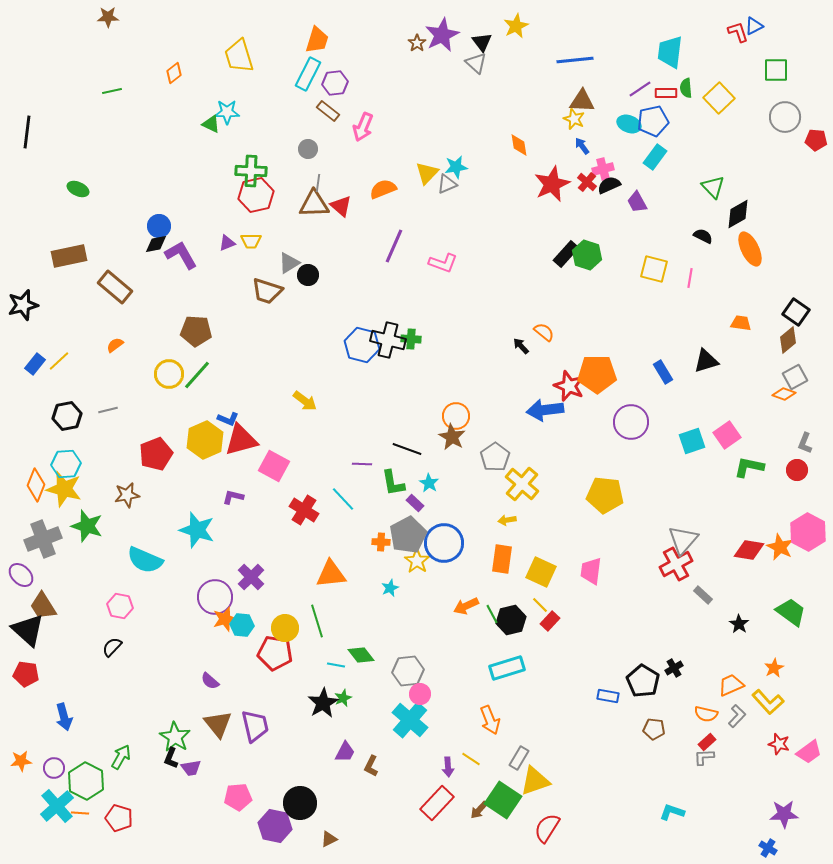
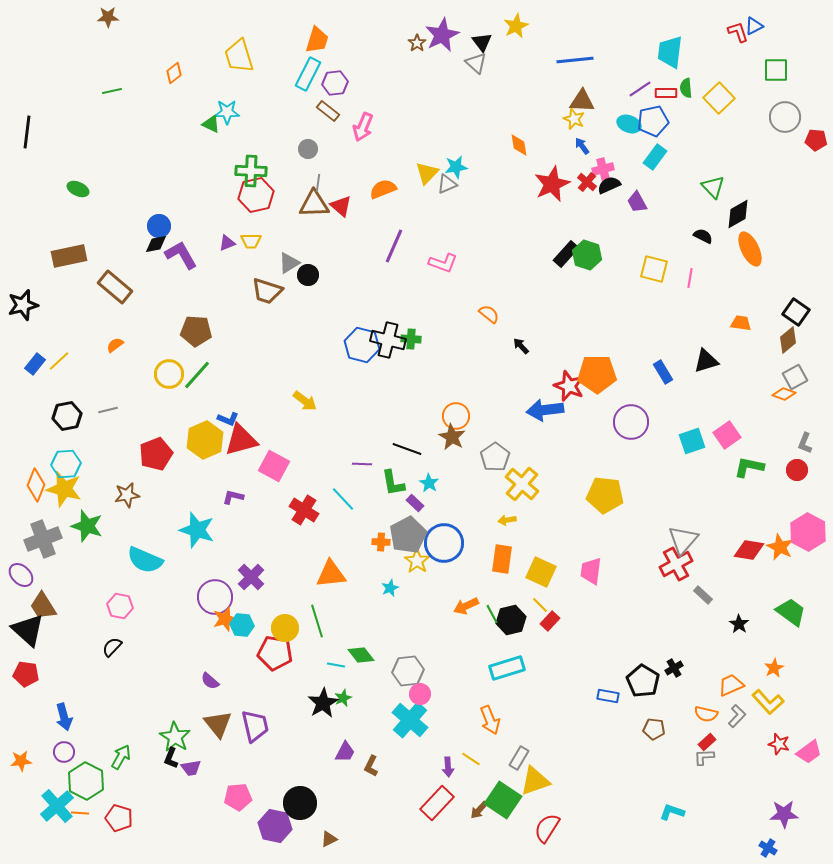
orange semicircle at (544, 332): moved 55 px left, 18 px up
purple circle at (54, 768): moved 10 px right, 16 px up
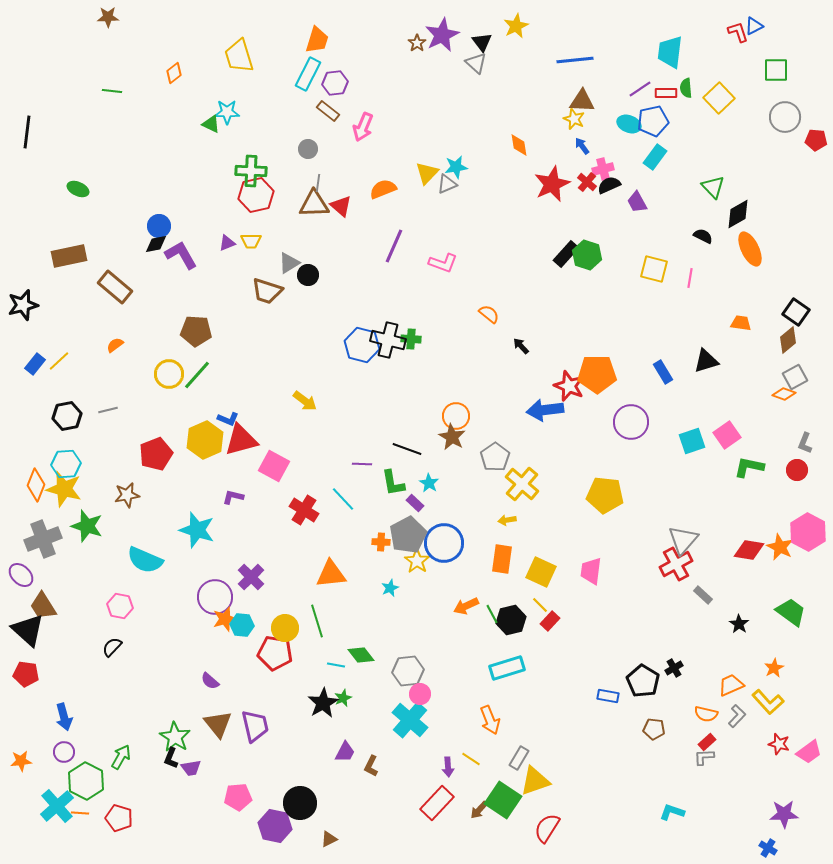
green line at (112, 91): rotated 18 degrees clockwise
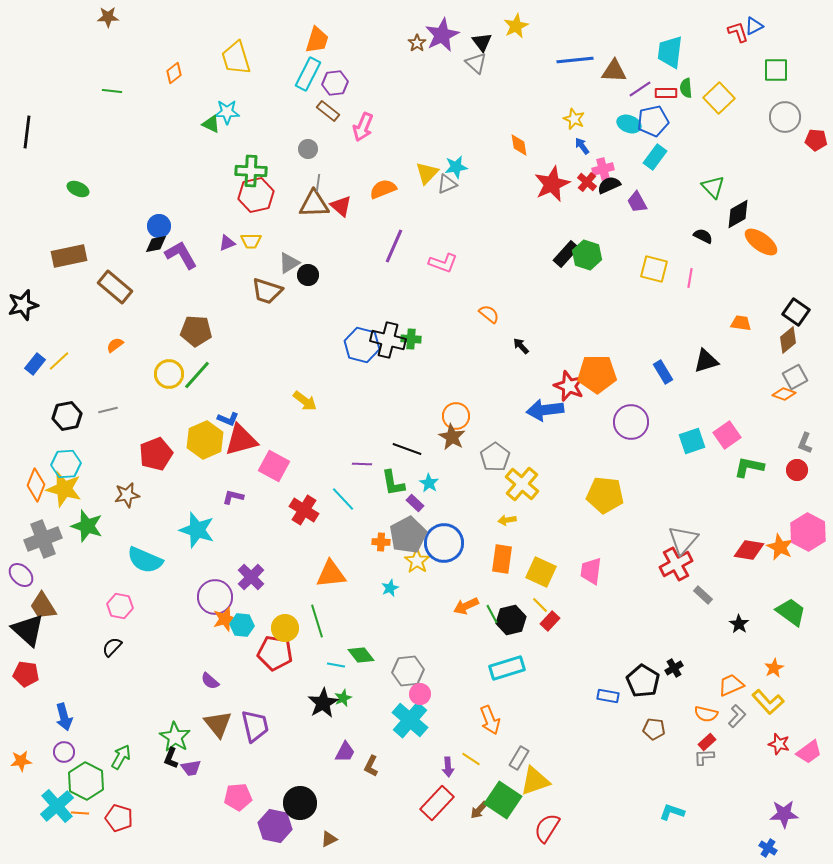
yellow trapezoid at (239, 56): moved 3 px left, 2 px down
brown triangle at (582, 101): moved 32 px right, 30 px up
orange ellipse at (750, 249): moved 11 px right, 7 px up; rotated 28 degrees counterclockwise
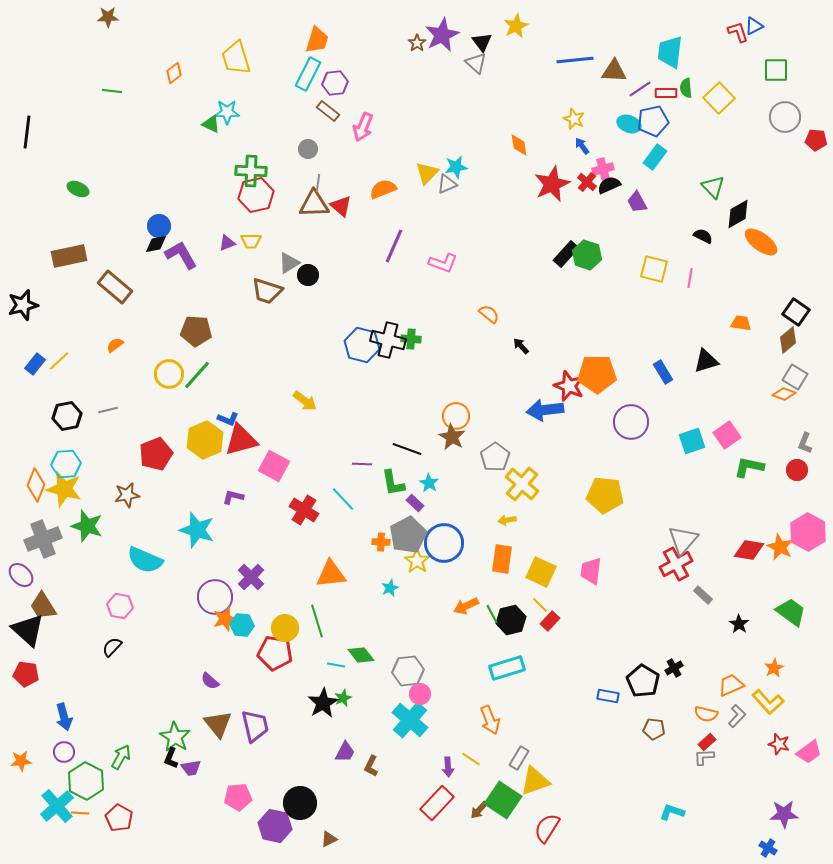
gray square at (795, 377): rotated 30 degrees counterclockwise
red pentagon at (119, 818): rotated 12 degrees clockwise
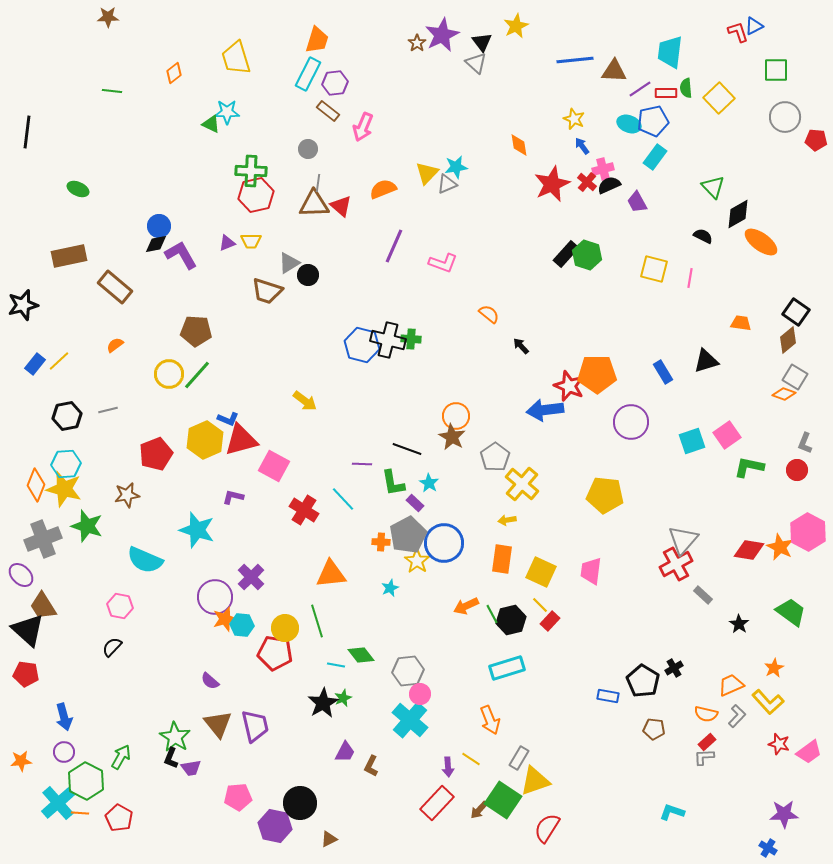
cyan cross at (57, 806): moved 1 px right, 3 px up
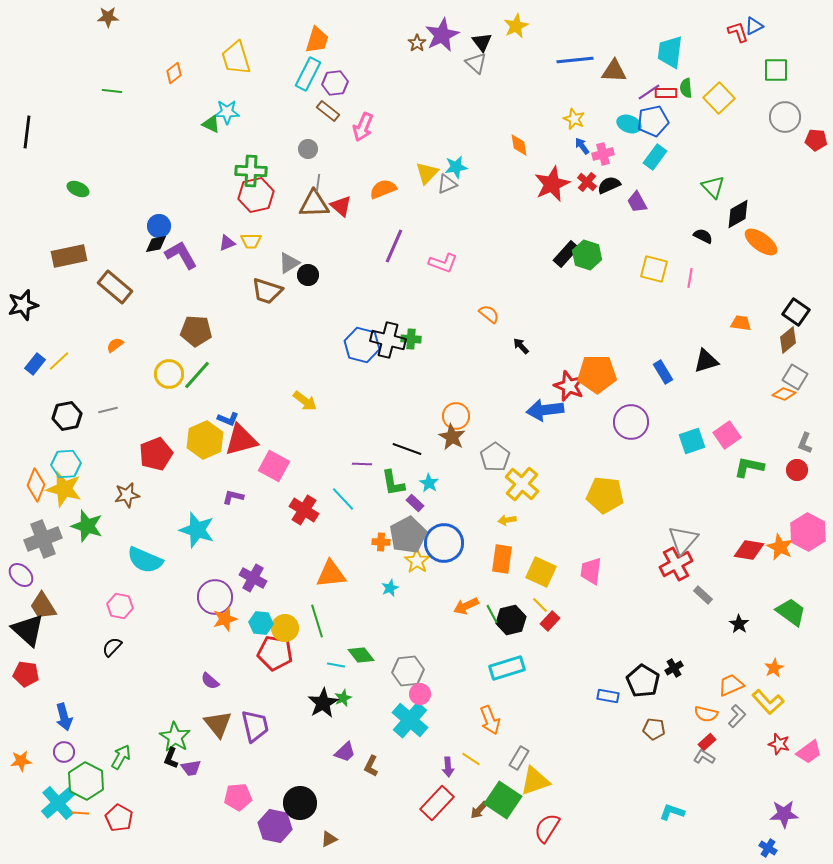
purple line at (640, 89): moved 9 px right, 3 px down
pink cross at (603, 169): moved 15 px up
purple cross at (251, 577): moved 2 px right, 1 px down; rotated 16 degrees counterclockwise
cyan hexagon at (242, 625): moved 19 px right, 2 px up
purple trapezoid at (345, 752): rotated 20 degrees clockwise
gray L-shape at (704, 757): rotated 35 degrees clockwise
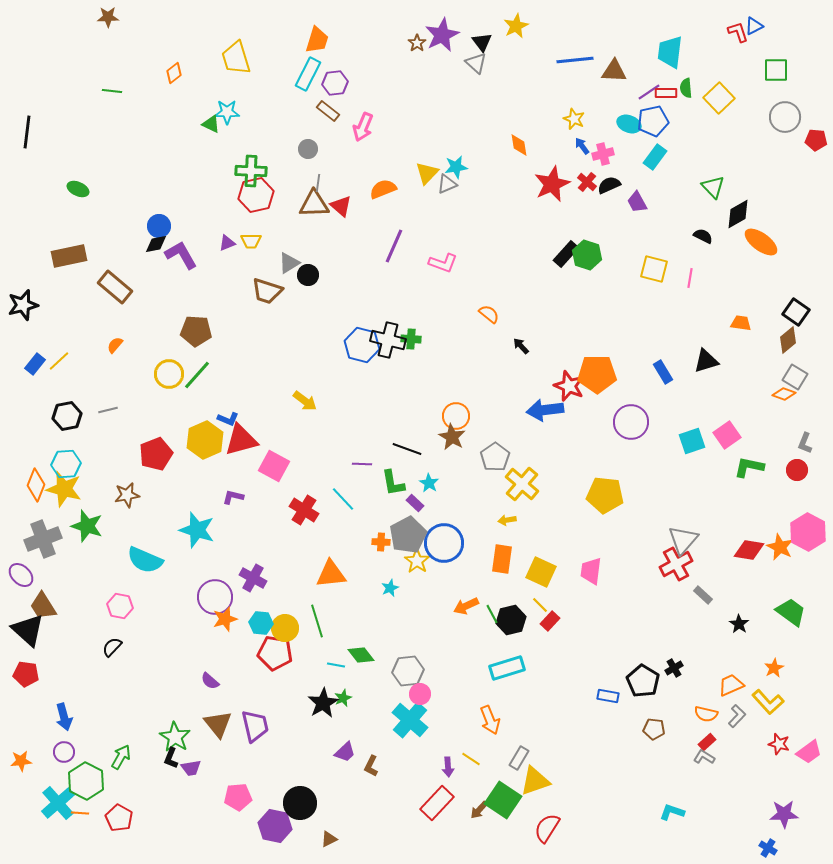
orange semicircle at (115, 345): rotated 12 degrees counterclockwise
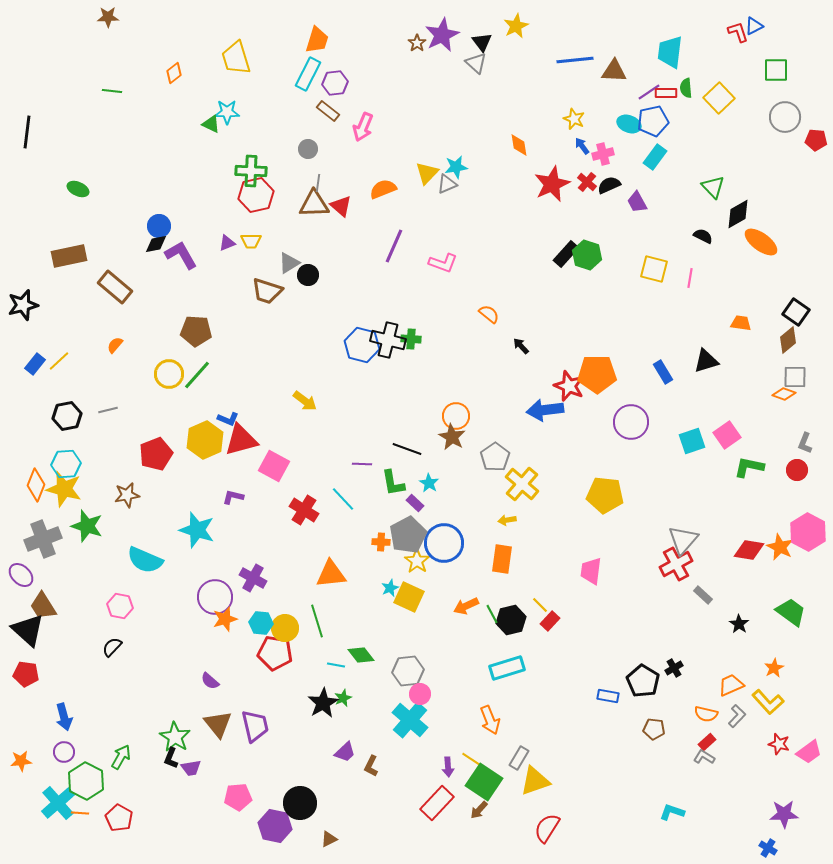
gray square at (795, 377): rotated 30 degrees counterclockwise
yellow square at (541, 572): moved 132 px left, 25 px down
green square at (503, 800): moved 19 px left, 18 px up
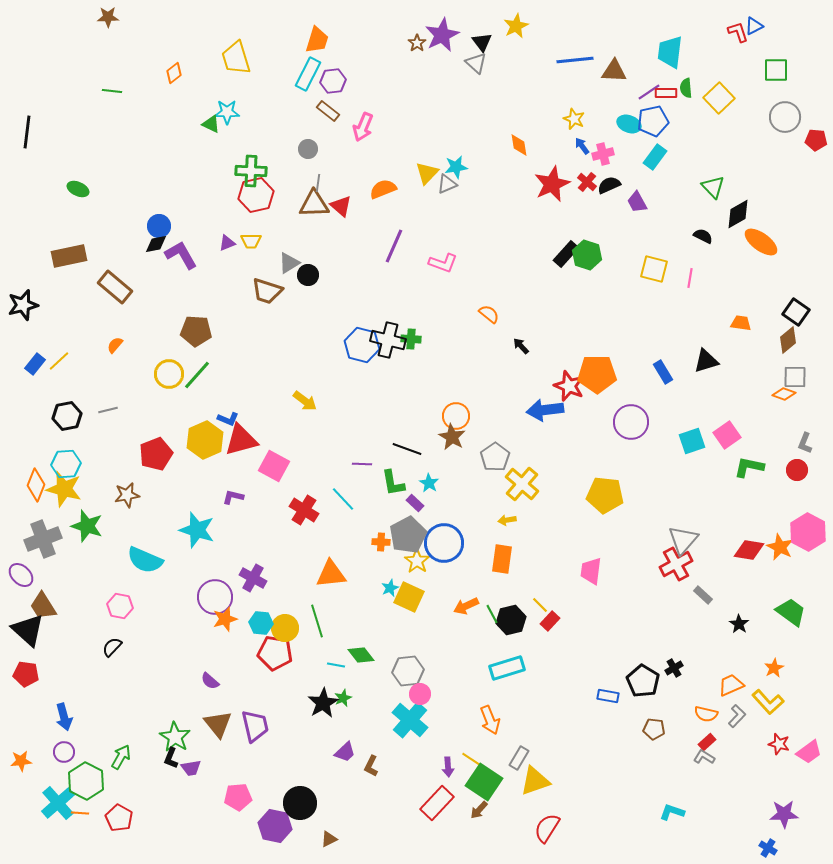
purple hexagon at (335, 83): moved 2 px left, 2 px up
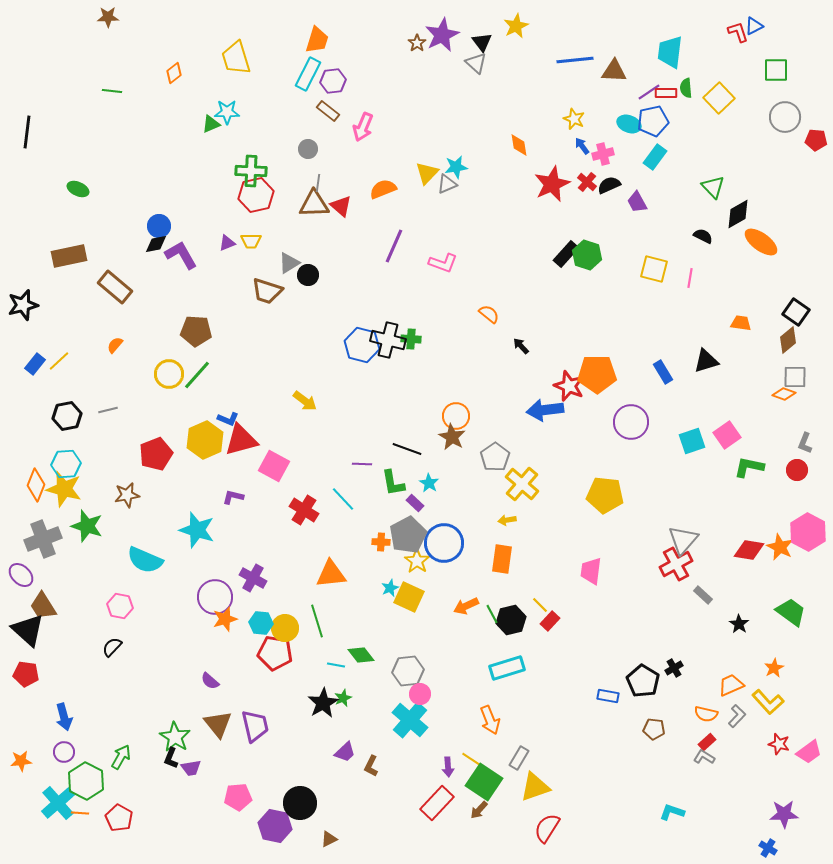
green triangle at (211, 124): rotated 48 degrees counterclockwise
yellow triangle at (535, 781): moved 6 px down
